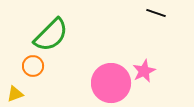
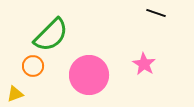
pink star: moved 7 px up; rotated 15 degrees counterclockwise
pink circle: moved 22 px left, 8 px up
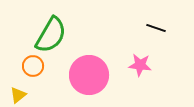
black line: moved 15 px down
green semicircle: rotated 15 degrees counterclockwise
pink star: moved 4 px left, 1 px down; rotated 25 degrees counterclockwise
yellow triangle: moved 3 px right, 1 px down; rotated 18 degrees counterclockwise
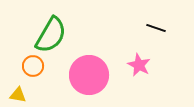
pink star: moved 1 px left; rotated 20 degrees clockwise
yellow triangle: rotated 48 degrees clockwise
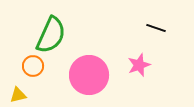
green semicircle: rotated 6 degrees counterclockwise
pink star: rotated 25 degrees clockwise
yellow triangle: rotated 24 degrees counterclockwise
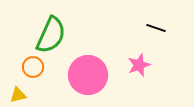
orange circle: moved 1 px down
pink circle: moved 1 px left
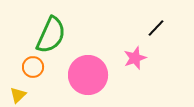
black line: rotated 66 degrees counterclockwise
pink star: moved 4 px left, 7 px up
yellow triangle: rotated 30 degrees counterclockwise
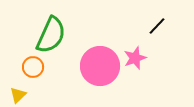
black line: moved 1 px right, 2 px up
pink circle: moved 12 px right, 9 px up
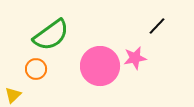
green semicircle: rotated 30 degrees clockwise
pink star: rotated 10 degrees clockwise
orange circle: moved 3 px right, 2 px down
yellow triangle: moved 5 px left
